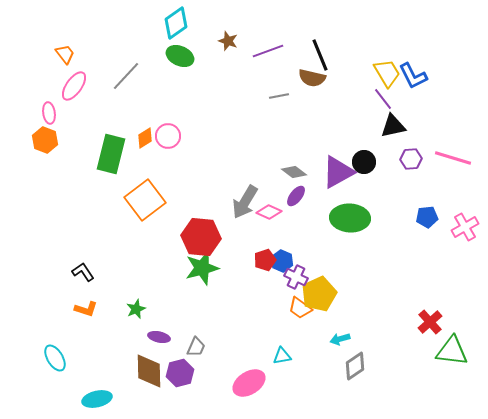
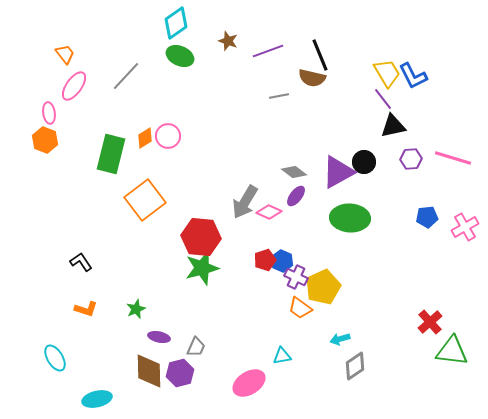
black L-shape at (83, 272): moved 2 px left, 10 px up
yellow pentagon at (319, 294): moved 4 px right, 7 px up
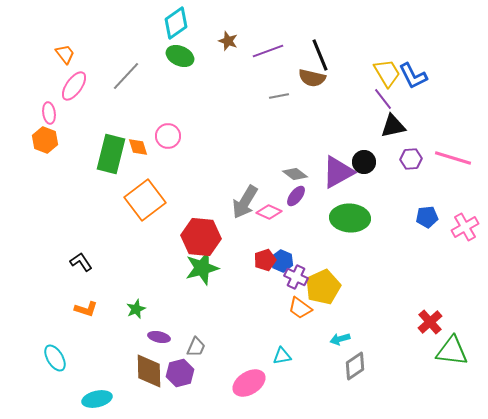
orange diamond at (145, 138): moved 7 px left, 9 px down; rotated 75 degrees counterclockwise
gray diamond at (294, 172): moved 1 px right, 2 px down
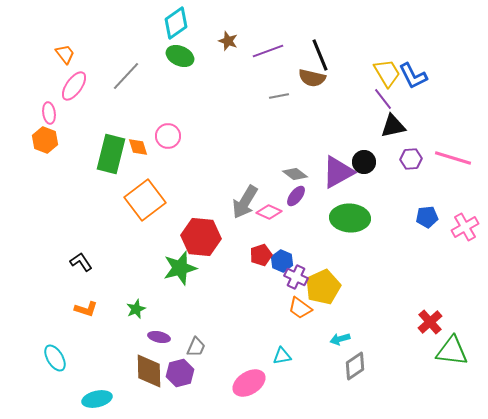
red pentagon at (265, 260): moved 4 px left, 5 px up
green star at (202, 268): moved 22 px left
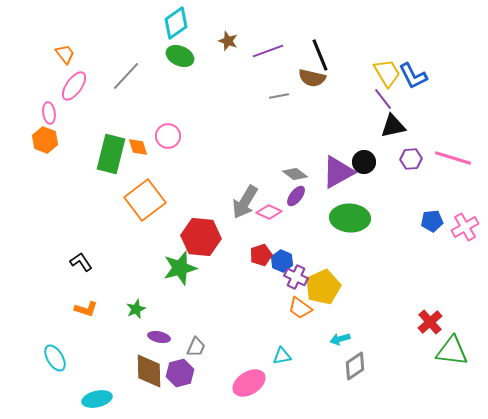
blue pentagon at (427, 217): moved 5 px right, 4 px down
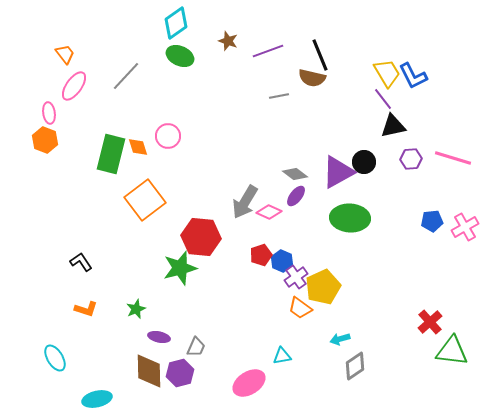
purple cross at (296, 277): rotated 30 degrees clockwise
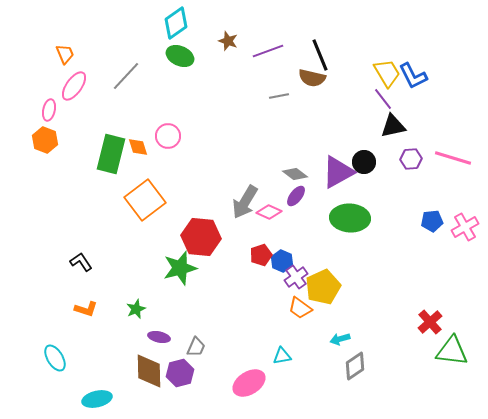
orange trapezoid at (65, 54): rotated 15 degrees clockwise
pink ellipse at (49, 113): moved 3 px up; rotated 20 degrees clockwise
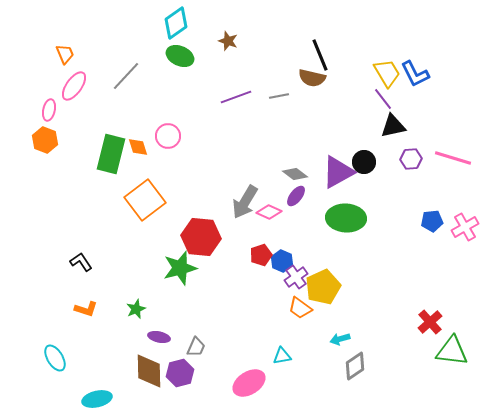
purple line at (268, 51): moved 32 px left, 46 px down
blue L-shape at (413, 76): moved 2 px right, 2 px up
green ellipse at (350, 218): moved 4 px left
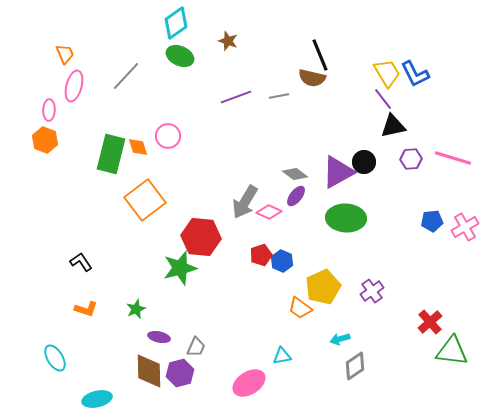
pink ellipse at (74, 86): rotated 20 degrees counterclockwise
pink ellipse at (49, 110): rotated 10 degrees counterclockwise
purple cross at (296, 277): moved 76 px right, 14 px down
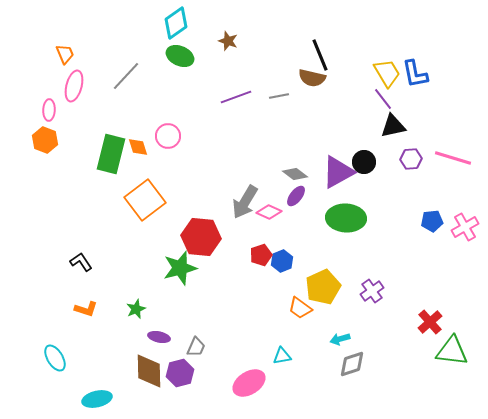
blue L-shape at (415, 74): rotated 16 degrees clockwise
blue hexagon at (282, 261): rotated 15 degrees clockwise
gray diamond at (355, 366): moved 3 px left, 2 px up; rotated 16 degrees clockwise
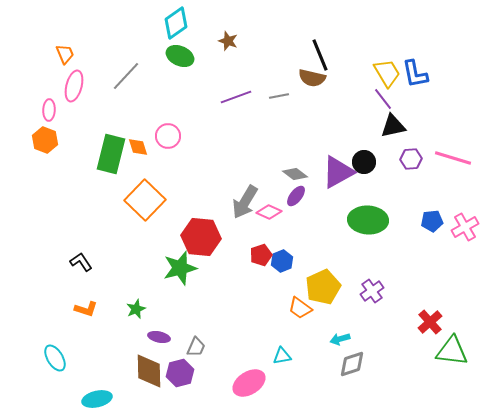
orange square at (145, 200): rotated 9 degrees counterclockwise
green ellipse at (346, 218): moved 22 px right, 2 px down
